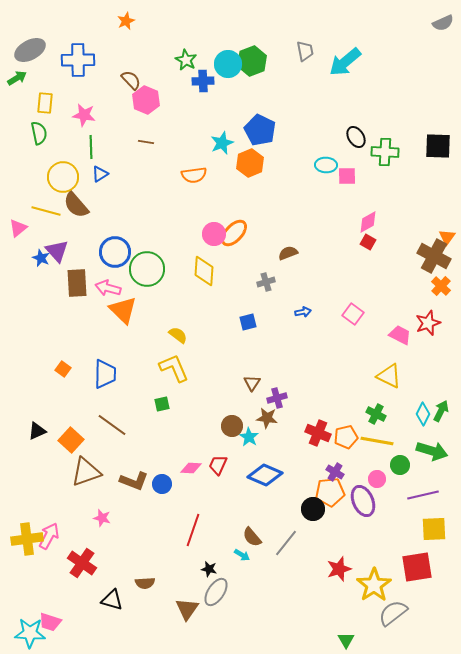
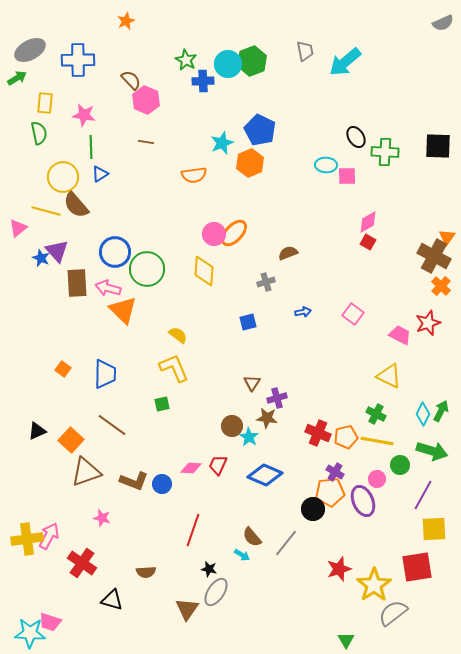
purple line at (423, 495): rotated 48 degrees counterclockwise
brown semicircle at (145, 583): moved 1 px right, 11 px up
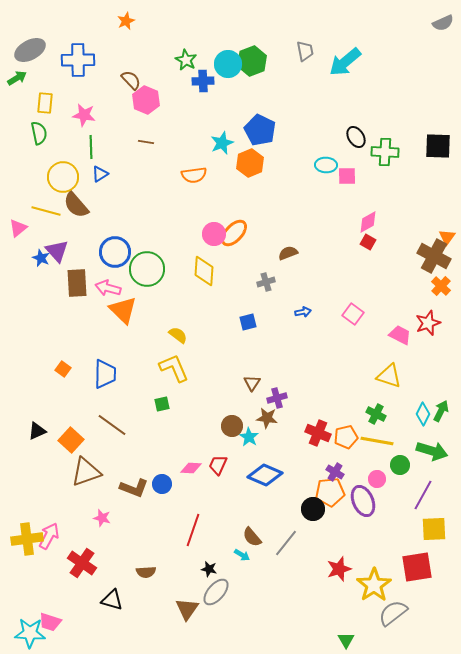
yellow triangle at (389, 376): rotated 8 degrees counterclockwise
brown L-shape at (134, 481): moved 7 px down
gray ellipse at (216, 592): rotated 8 degrees clockwise
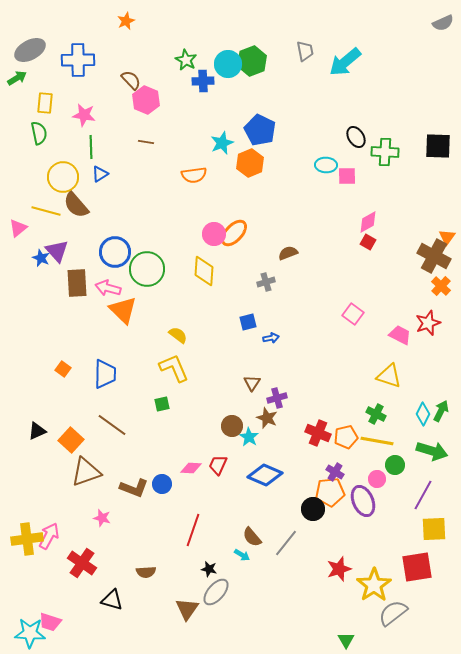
blue arrow at (303, 312): moved 32 px left, 26 px down
brown star at (267, 418): rotated 15 degrees clockwise
green circle at (400, 465): moved 5 px left
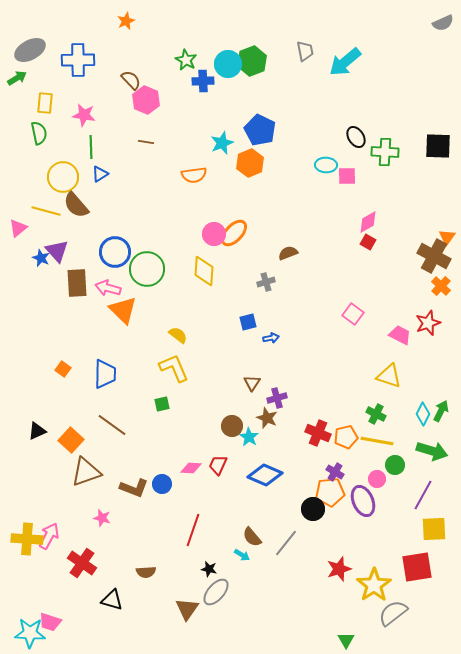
yellow cross at (27, 539): rotated 12 degrees clockwise
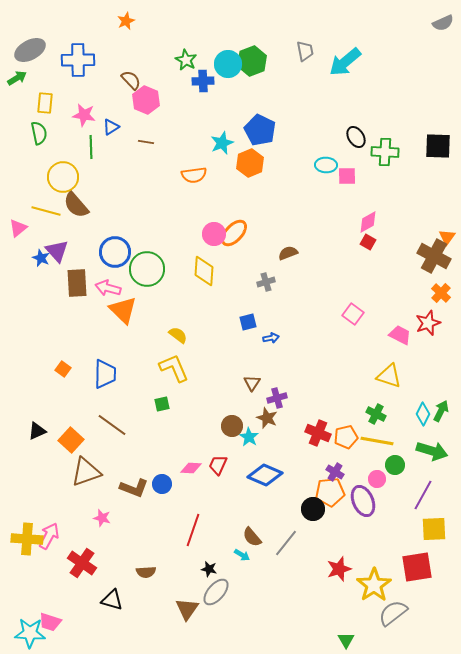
blue triangle at (100, 174): moved 11 px right, 47 px up
orange cross at (441, 286): moved 7 px down
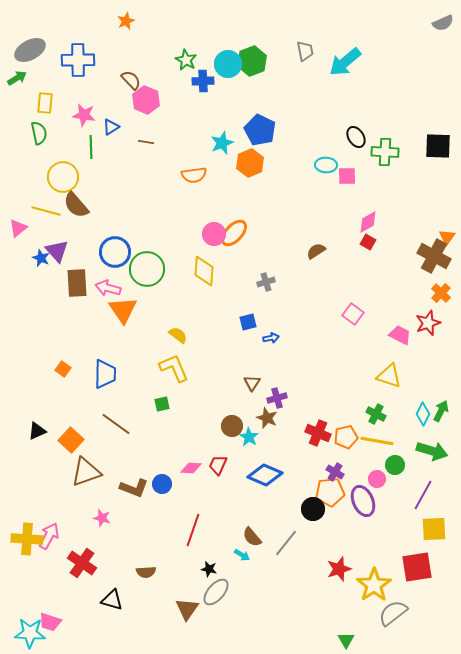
brown semicircle at (288, 253): moved 28 px right, 2 px up; rotated 12 degrees counterclockwise
orange triangle at (123, 310): rotated 12 degrees clockwise
brown line at (112, 425): moved 4 px right, 1 px up
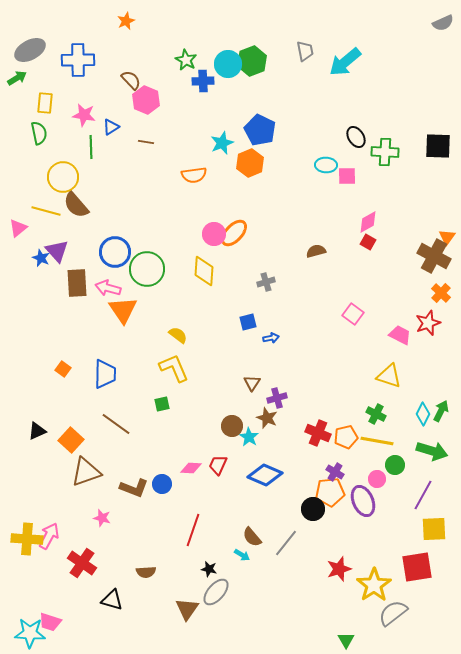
brown semicircle at (316, 251): rotated 18 degrees clockwise
